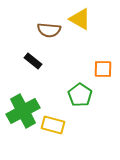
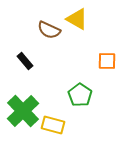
yellow triangle: moved 3 px left
brown semicircle: rotated 20 degrees clockwise
black rectangle: moved 8 px left; rotated 12 degrees clockwise
orange square: moved 4 px right, 8 px up
green cross: rotated 16 degrees counterclockwise
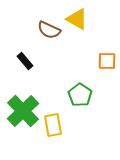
yellow rectangle: rotated 65 degrees clockwise
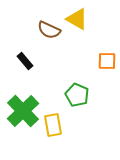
green pentagon: moved 3 px left; rotated 10 degrees counterclockwise
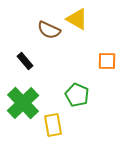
green cross: moved 8 px up
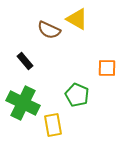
orange square: moved 7 px down
green cross: rotated 20 degrees counterclockwise
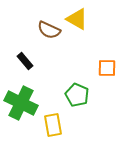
green cross: moved 2 px left
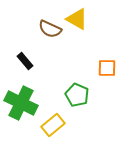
brown semicircle: moved 1 px right, 1 px up
yellow rectangle: rotated 60 degrees clockwise
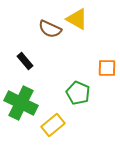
green pentagon: moved 1 px right, 2 px up
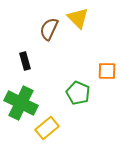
yellow triangle: moved 1 px right, 1 px up; rotated 15 degrees clockwise
brown semicircle: moved 1 px left; rotated 90 degrees clockwise
black rectangle: rotated 24 degrees clockwise
orange square: moved 3 px down
yellow rectangle: moved 6 px left, 3 px down
